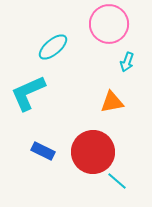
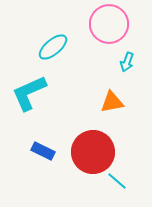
cyan L-shape: moved 1 px right
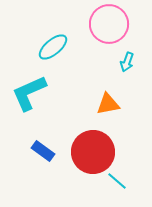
orange triangle: moved 4 px left, 2 px down
blue rectangle: rotated 10 degrees clockwise
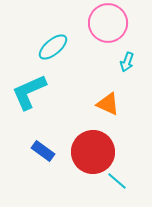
pink circle: moved 1 px left, 1 px up
cyan L-shape: moved 1 px up
orange triangle: rotated 35 degrees clockwise
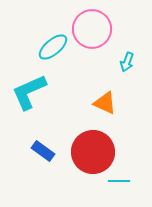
pink circle: moved 16 px left, 6 px down
orange triangle: moved 3 px left, 1 px up
cyan line: moved 2 px right; rotated 40 degrees counterclockwise
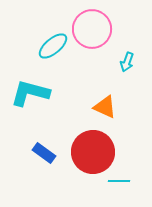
cyan ellipse: moved 1 px up
cyan L-shape: moved 1 px right, 1 px down; rotated 39 degrees clockwise
orange triangle: moved 4 px down
blue rectangle: moved 1 px right, 2 px down
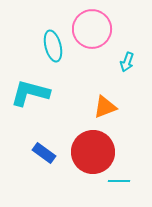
cyan ellipse: rotated 64 degrees counterclockwise
orange triangle: rotated 45 degrees counterclockwise
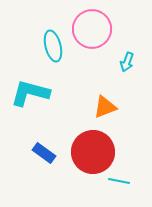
cyan line: rotated 10 degrees clockwise
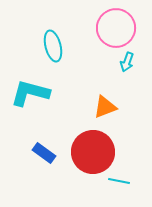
pink circle: moved 24 px right, 1 px up
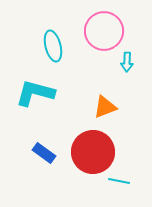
pink circle: moved 12 px left, 3 px down
cyan arrow: rotated 18 degrees counterclockwise
cyan L-shape: moved 5 px right
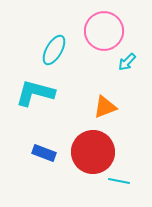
cyan ellipse: moved 1 px right, 4 px down; rotated 44 degrees clockwise
cyan arrow: rotated 42 degrees clockwise
blue rectangle: rotated 15 degrees counterclockwise
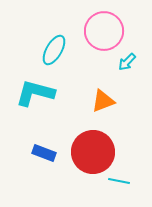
orange triangle: moved 2 px left, 6 px up
